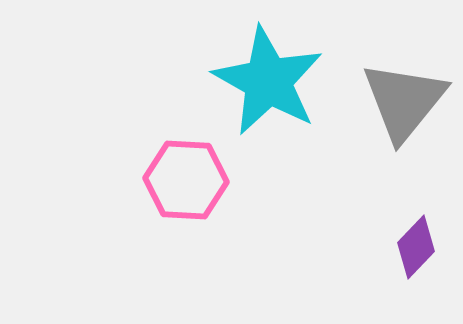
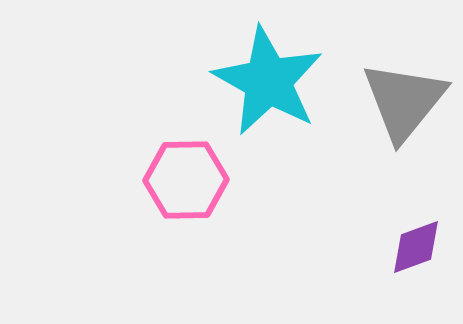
pink hexagon: rotated 4 degrees counterclockwise
purple diamond: rotated 26 degrees clockwise
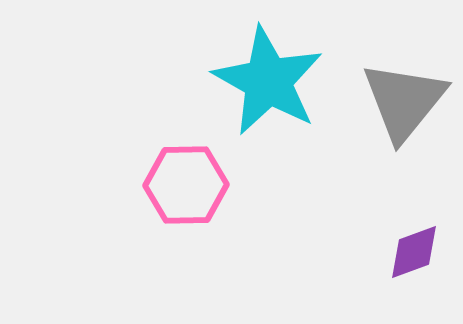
pink hexagon: moved 5 px down
purple diamond: moved 2 px left, 5 px down
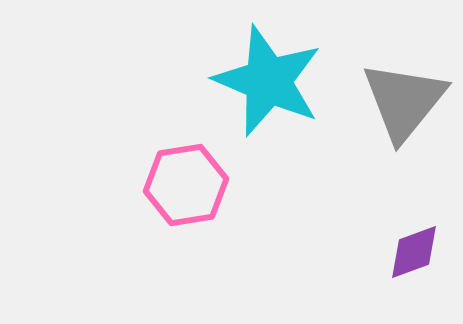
cyan star: rotated 6 degrees counterclockwise
pink hexagon: rotated 8 degrees counterclockwise
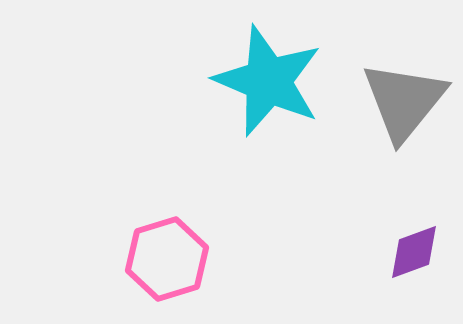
pink hexagon: moved 19 px left, 74 px down; rotated 8 degrees counterclockwise
